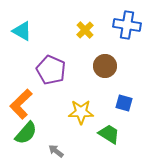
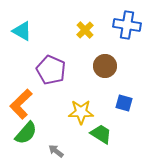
green trapezoid: moved 8 px left
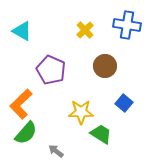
blue square: rotated 24 degrees clockwise
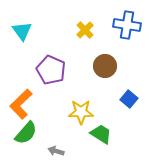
cyan triangle: rotated 25 degrees clockwise
blue square: moved 5 px right, 4 px up
gray arrow: rotated 21 degrees counterclockwise
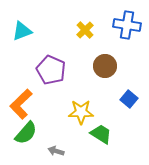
cyan triangle: rotated 45 degrees clockwise
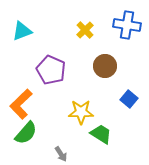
gray arrow: moved 5 px right, 3 px down; rotated 140 degrees counterclockwise
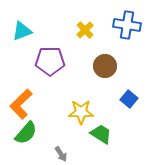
purple pentagon: moved 1 px left, 9 px up; rotated 24 degrees counterclockwise
